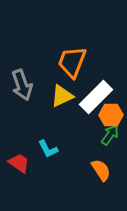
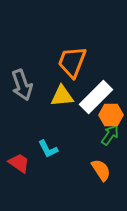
yellow triangle: rotated 20 degrees clockwise
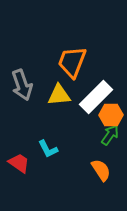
yellow triangle: moved 3 px left, 1 px up
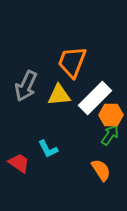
gray arrow: moved 4 px right, 1 px down; rotated 44 degrees clockwise
white rectangle: moved 1 px left, 1 px down
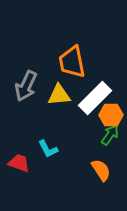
orange trapezoid: rotated 32 degrees counterclockwise
red trapezoid: rotated 15 degrees counterclockwise
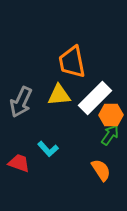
gray arrow: moved 5 px left, 16 px down
cyan L-shape: rotated 15 degrees counterclockwise
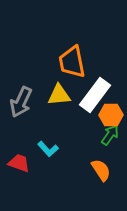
white rectangle: moved 3 px up; rotated 8 degrees counterclockwise
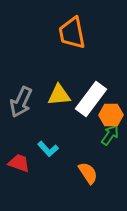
orange trapezoid: moved 29 px up
white rectangle: moved 4 px left, 4 px down
orange semicircle: moved 13 px left, 3 px down
